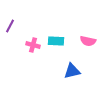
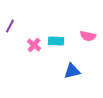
pink semicircle: moved 5 px up
pink cross: moved 1 px right; rotated 24 degrees clockwise
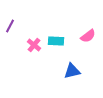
pink semicircle: rotated 49 degrees counterclockwise
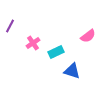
cyan rectangle: moved 11 px down; rotated 28 degrees counterclockwise
pink cross: moved 1 px left, 2 px up; rotated 16 degrees clockwise
blue triangle: rotated 30 degrees clockwise
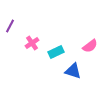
pink semicircle: moved 2 px right, 10 px down
pink cross: moved 1 px left
blue triangle: moved 1 px right
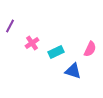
pink semicircle: moved 3 px down; rotated 28 degrees counterclockwise
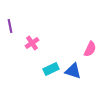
purple line: rotated 40 degrees counterclockwise
cyan rectangle: moved 5 px left, 17 px down
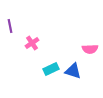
pink semicircle: rotated 63 degrees clockwise
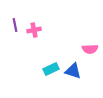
purple line: moved 5 px right, 1 px up
pink cross: moved 2 px right, 13 px up; rotated 24 degrees clockwise
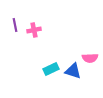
pink semicircle: moved 9 px down
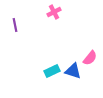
pink cross: moved 20 px right, 18 px up; rotated 16 degrees counterclockwise
pink semicircle: rotated 49 degrees counterclockwise
cyan rectangle: moved 1 px right, 2 px down
